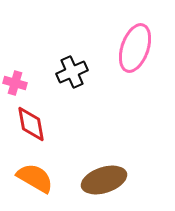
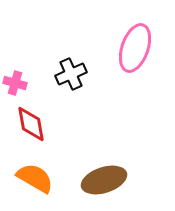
black cross: moved 1 px left, 2 px down
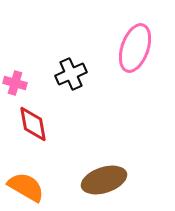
red diamond: moved 2 px right
orange semicircle: moved 9 px left, 9 px down
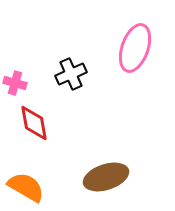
red diamond: moved 1 px right, 1 px up
brown ellipse: moved 2 px right, 3 px up
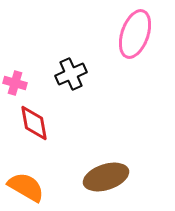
pink ellipse: moved 14 px up
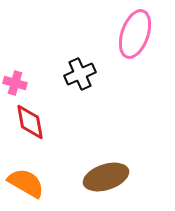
black cross: moved 9 px right
red diamond: moved 4 px left, 1 px up
orange semicircle: moved 4 px up
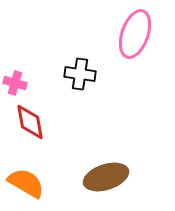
black cross: rotated 32 degrees clockwise
